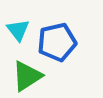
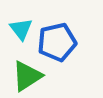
cyan triangle: moved 3 px right, 1 px up
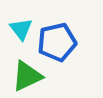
green triangle: rotated 8 degrees clockwise
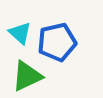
cyan triangle: moved 1 px left, 4 px down; rotated 10 degrees counterclockwise
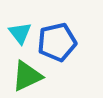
cyan triangle: rotated 10 degrees clockwise
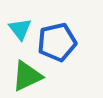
cyan triangle: moved 4 px up
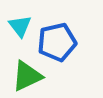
cyan triangle: moved 3 px up
